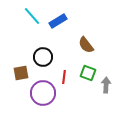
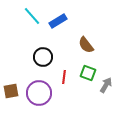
brown square: moved 10 px left, 18 px down
gray arrow: rotated 28 degrees clockwise
purple circle: moved 4 px left
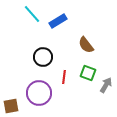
cyan line: moved 2 px up
brown square: moved 15 px down
